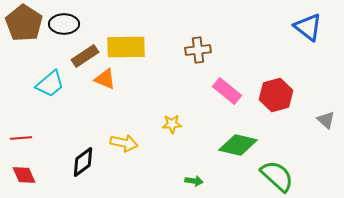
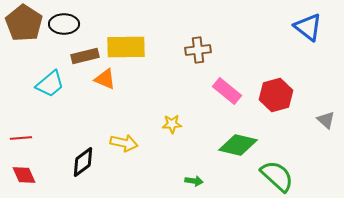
brown rectangle: rotated 20 degrees clockwise
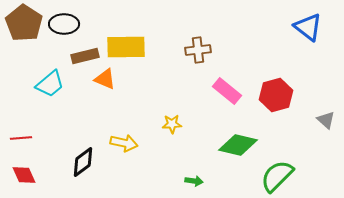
green semicircle: rotated 87 degrees counterclockwise
